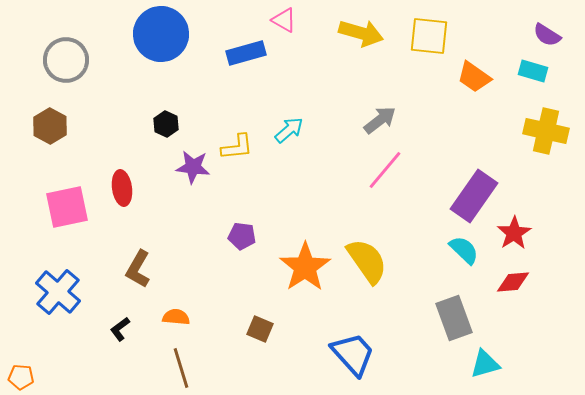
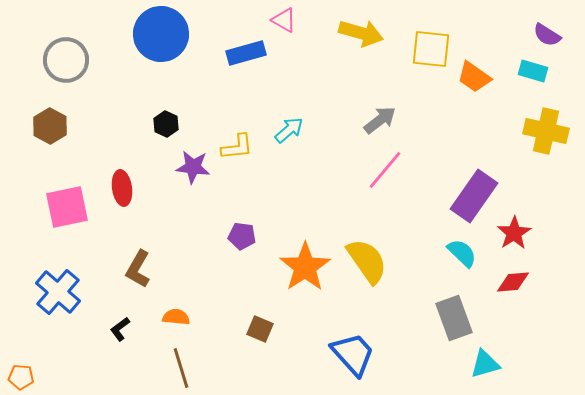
yellow square: moved 2 px right, 13 px down
cyan semicircle: moved 2 px left, 3 px down
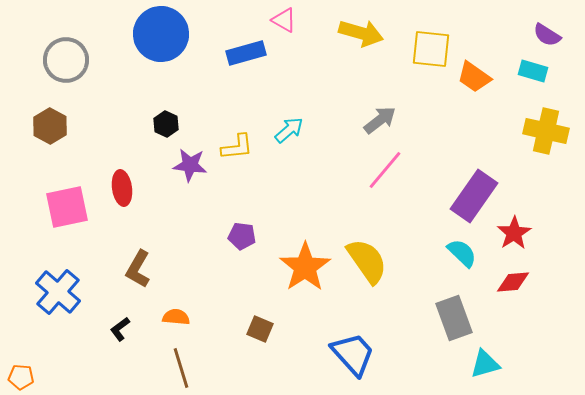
purple star: moved 3 px left, 2 px up
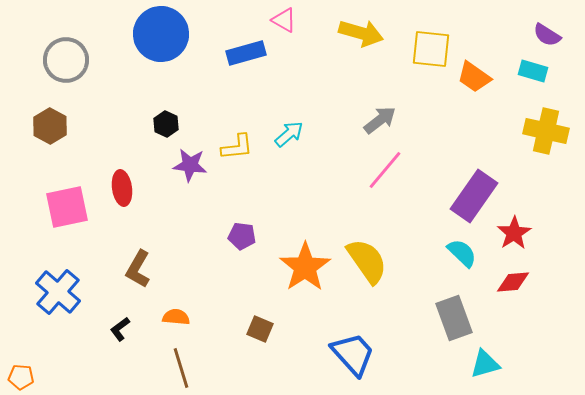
cyan arrow: moved 4 px down
